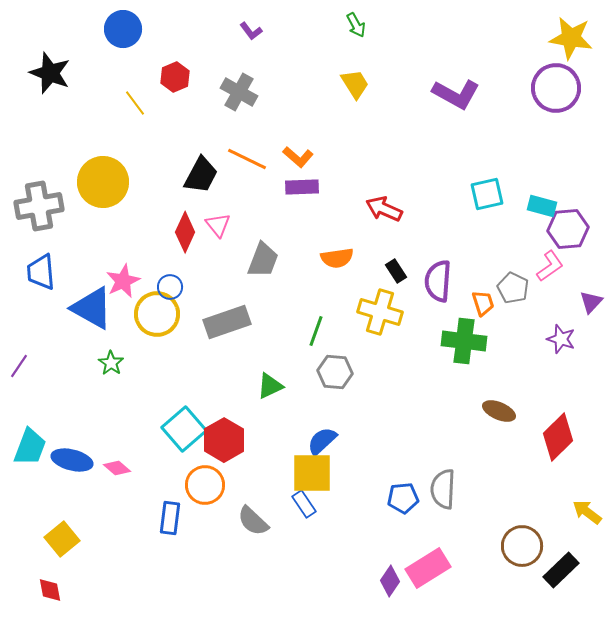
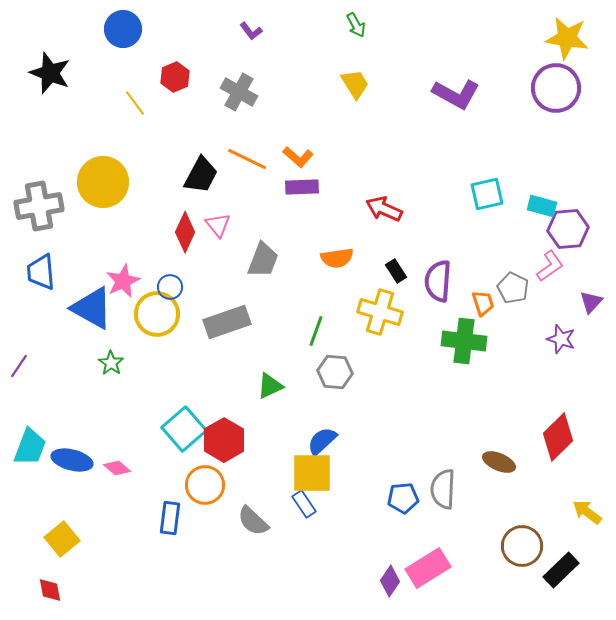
yellow star at (571, 38): moved 4 px left
brown ellipse at (499, 411): moved 51 px down
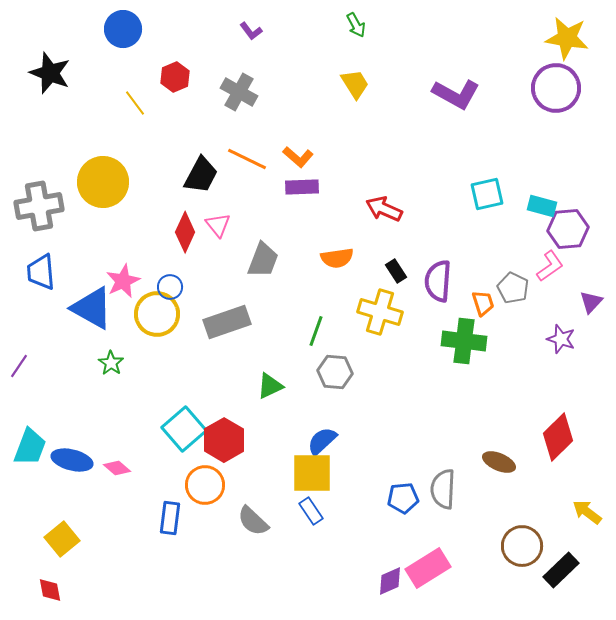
blue rectangle at (304, 504): moved 7 px right, 7 px down
purple diamond at (390, 581): rotated 32 degrees clockwise
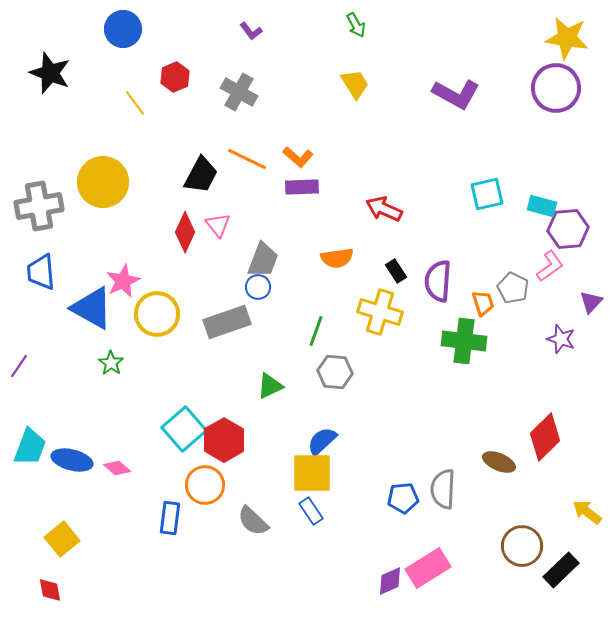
blue circle at (170, 287): moved 88 px right
red diamond at (558, 437): moved 13 px left
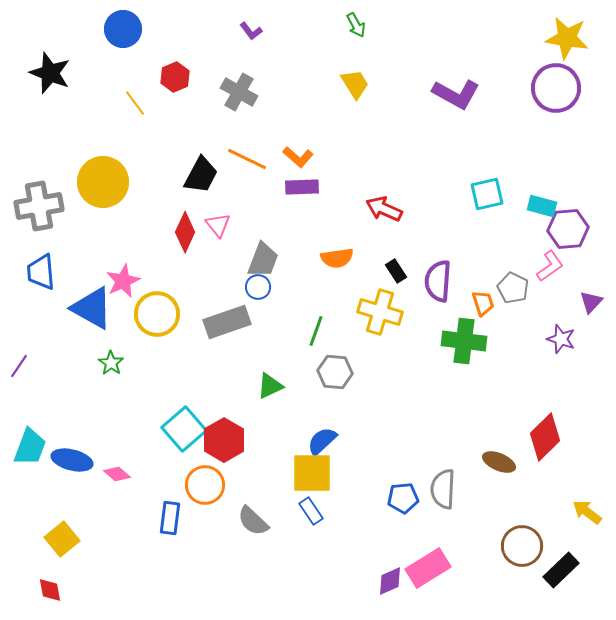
pink diamond at (117, 468): moved 6 px down
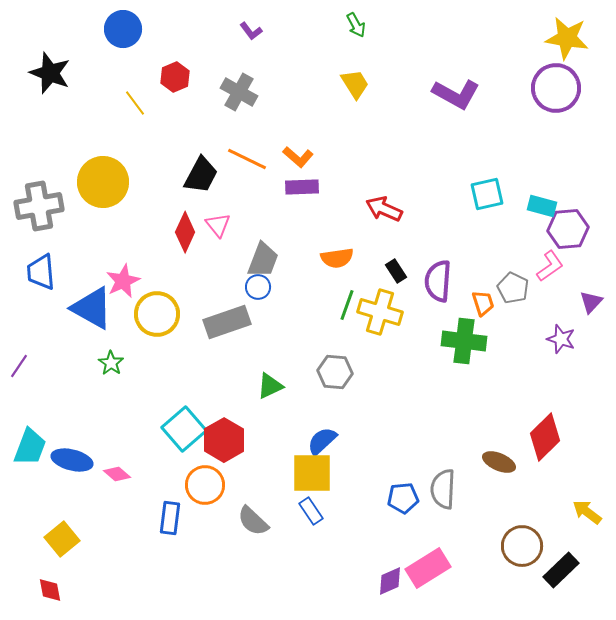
green line at (316, 331): moved 31 px right, 26 px up
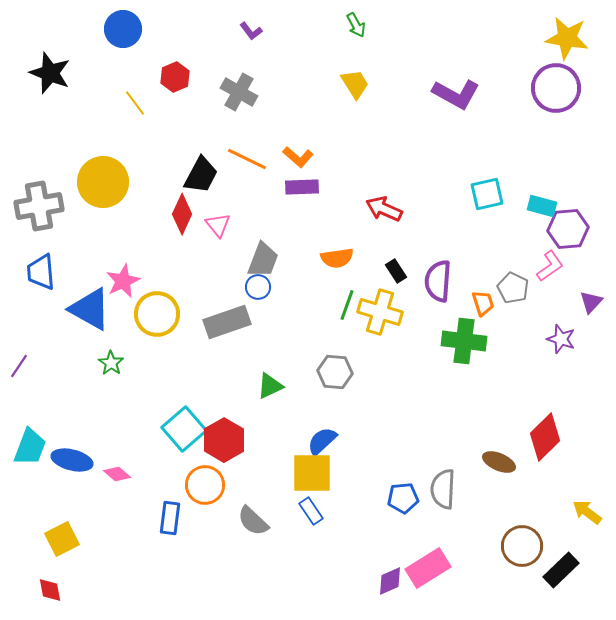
red diamond at (185, 232): moved 3 px left, 18 px up
blue triangle at (92, 308): moved 2 px left, 1 px down
yellow square at (62, 539): rotated 12 degrees clockwise
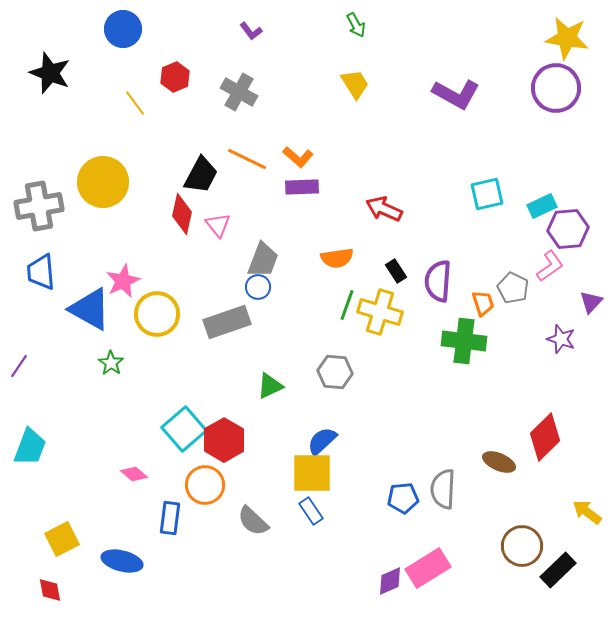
cyan rectangle at (542, 206): rotated 40 degrees counterclockwise
red diamond at (182, 214): rotated 12 degrees counterclockwise
blue ellipse at (72, 460): moved 50 px right, 101 px down
pink diamond at (117, 474): moved 17 px right
black rectangle at (561, 570): moved 3 px left
